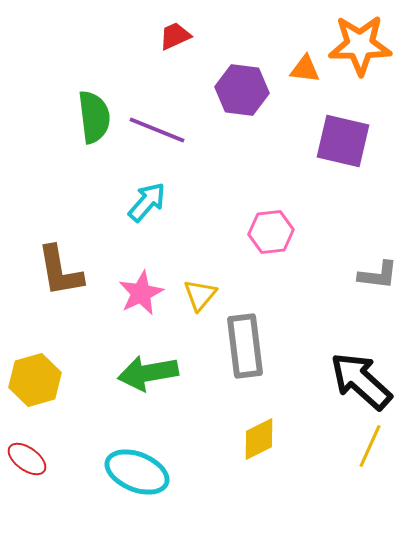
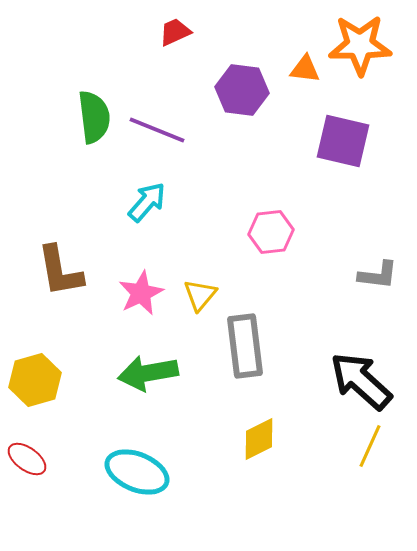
red trapezoid: moved 4 px up
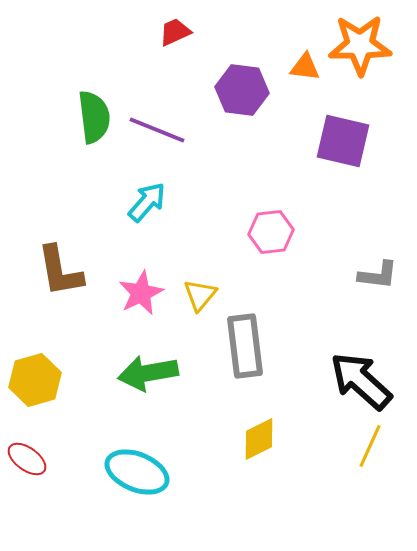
orange triangle: moved 2 px up
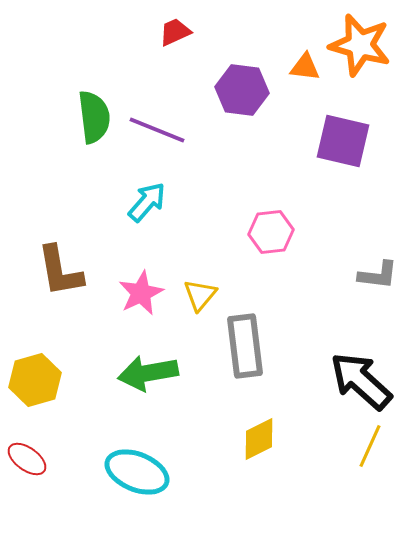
orange star: rotated 16 degrees clockwise
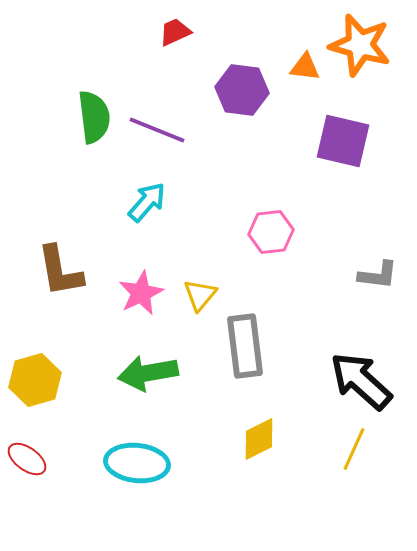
yellow line: moved 16 px left, 3 px down
cyan ellipse: moved 9 px up; rotated 16 degrees counterclockwise
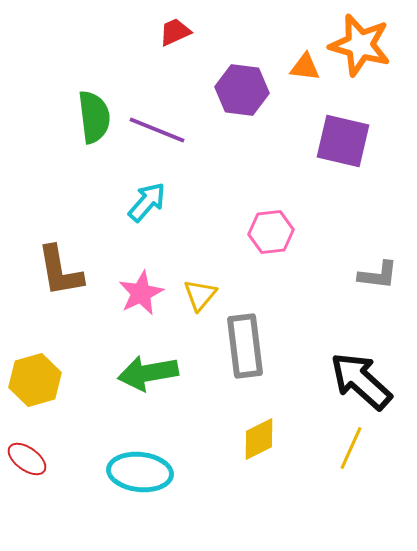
yellow line: moved 3 px left, 1 px up
cyan ellipse: moved 3 px right, 9 px down
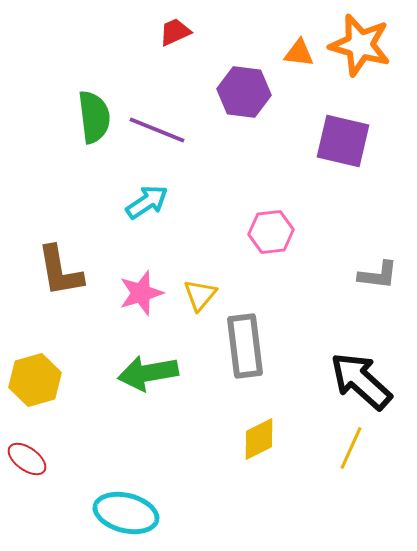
orange triangle: moved 6 px left, 14 px up
purple hexagon: moved 2 px right, 2 px down
cyan arrow: rotated 15 degrees clockwise
pink star: rotated 9 degrees clockwise
cyan ellipse: moved 14 px left, 41 px down; rotated 8 degrees clockwise
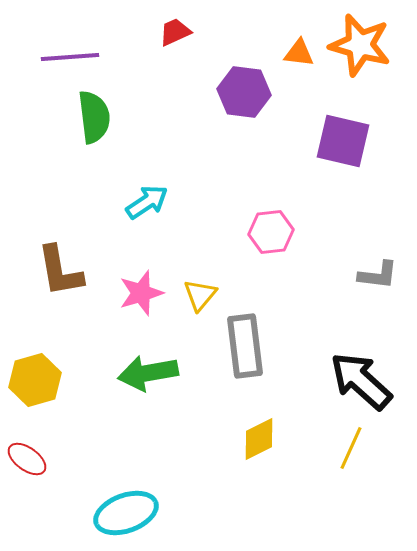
purple line: moved 87 px left, 73 px up; rotated 26 degrees counterclockwise
cyan ellipse: rotated 34 degrees counterclockwise
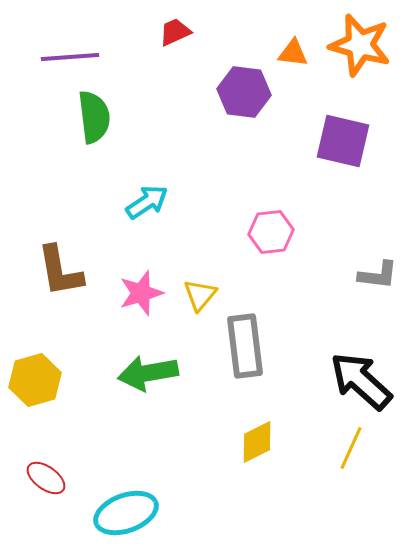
orange triangle: moved 6 px left
yellow diamond: moved 2 px left, 3 px down
red ellipse: moved 19 px right, 19 px down
